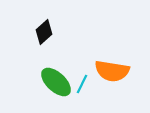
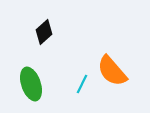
orange semicircle: rotated 40 degrees clockwise
green ellipse: moved 25 px left, 2 px down; rotated 28 degrees clockwise
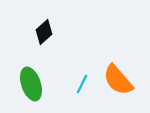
orange semicircle: moved 6 px right, 9 px down
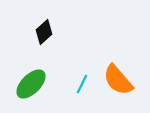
green ellipse: rotated 64 degrees clockwise
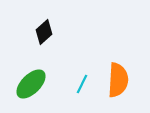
orange semicircle: rotated 136 degrees counterclockwise
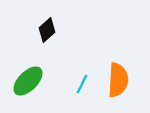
black diamond: moved 3 px right, 2 px up
green ellipse: moved 3 px left, 3 px up
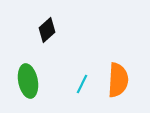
green ellipse: rotated 56 degrees counterclockwise
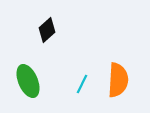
green ellipse: rotated 12 degrees counterclockwise
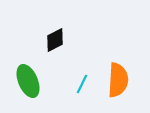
black diamond: moved 8 px right, 10 px down; rotated 15 degrees clockwise
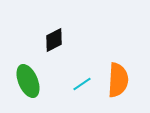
black diamond: moved 1 px left
cyan line: rotated 30 degrees clockwise
